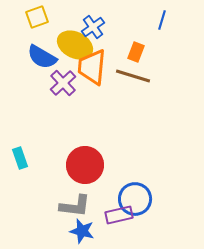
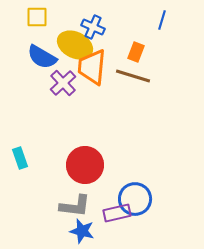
yellow square: rotated 20 degrees clockwise
blue cross: rotated 30 degrees counterclockwise
purple rectangle: moved 2 px left, 2 px up
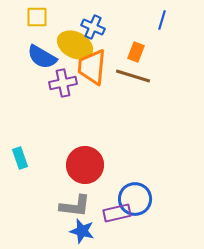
purple cross: rotated 32 degrees clockwise
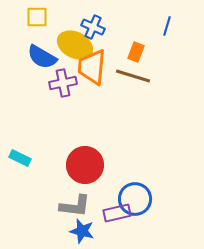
blue line: moved 5 px right, 6 px down
cyan rectangle: rotated 45 degrees counterclockwise
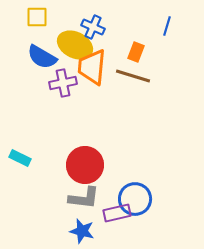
gray L-shape: moved 9 px right, 8 px up
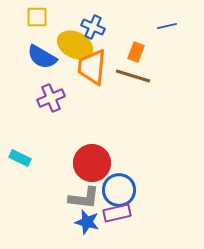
blue line: rotated 60 degrees clockwise
purple cross: moved 12 px left, 15 px down; rotated 12 degrees counterclockwise
red circle: moved 7 px right, 2 px up
blue circle: moved 16 px left, 9 px up
blue star: moved 5 px right, 9 px up
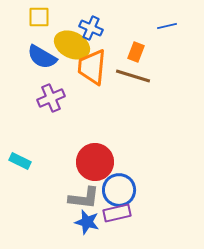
yellow square: moved 2 px right
blue cross: moved 2 px left, 1 px down
yellow ellipse: moved 3 px left
cyan rectangle: moved 3 px down
red circle: moved 3 px right, 1 px up
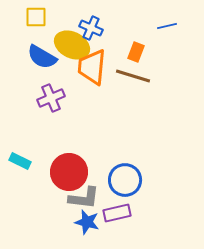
yellow square: moved 3 px left
red circle: moved 26 px left, 10 px down
blue circle: moved 6 px right, 10 px up
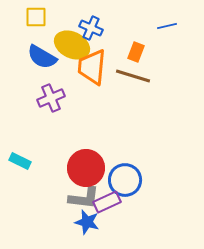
red circle: moved 17 px right, 4 px up
purple rectangle: moved 10 px left, 11 px up; rotated 12 degrees counterclockwise
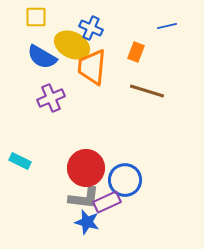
brown line: moved 14 px right, 15 px down
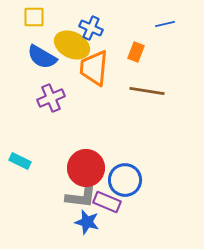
yellow square: moved 2 px left
blue line: moved 2 px left, 2 px up
orange trapezoid: moved 2 px right, 1 px down
brown line: rotated 8 degrees counterclockwise
gray L-shape: moved 3 px left, 1 px up
purple rectangle: rotated 48 degrees clockwise
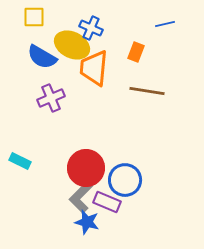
gray L-shape: rotated 128 degrees clockwise
